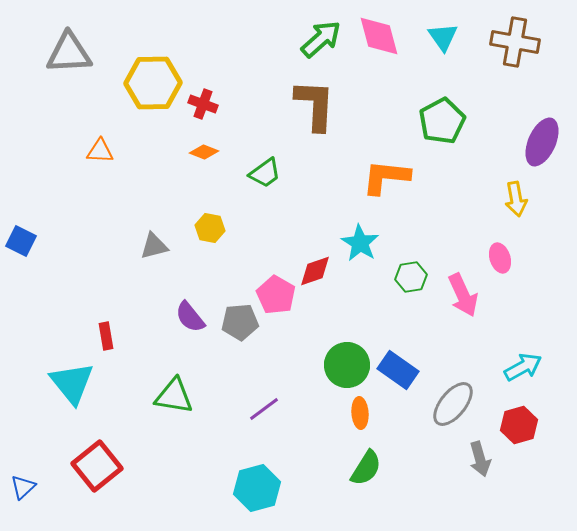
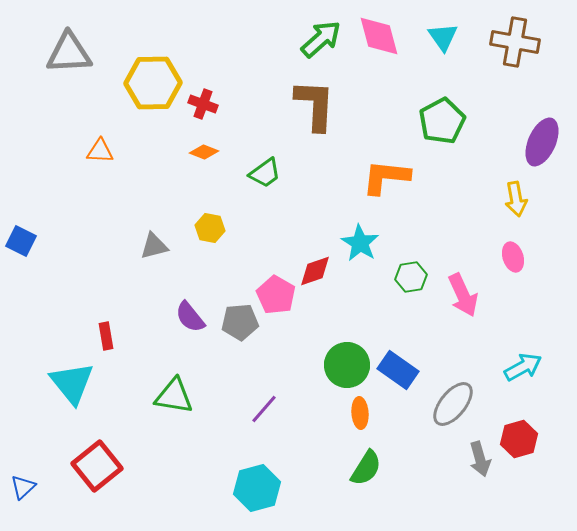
pink ellipse at (500, 258): moved 13 px right, 1 px up
purple line at (264, 409): rotated 12 degrees counterclockwise
red hexagon at (519, 425): moved 14 px down
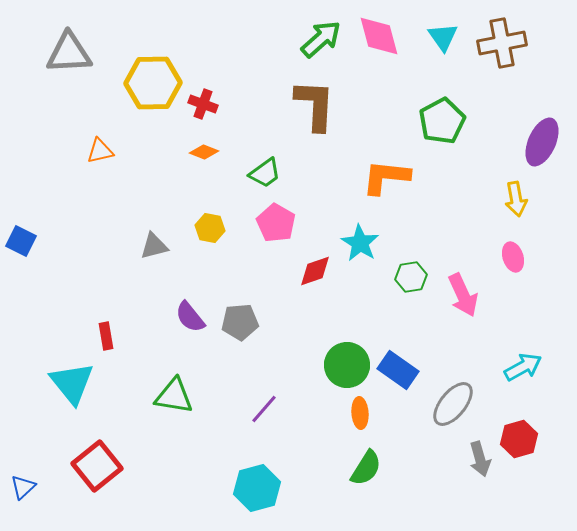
brown cross at (515, 42): moved 13 px left, 1 px down; rotated 21 degrees counterclockwise
orange triangle at (100, 151): rotated 16 degrees counterclockwise
pink pentagon at (276, 295): moved 72 px up
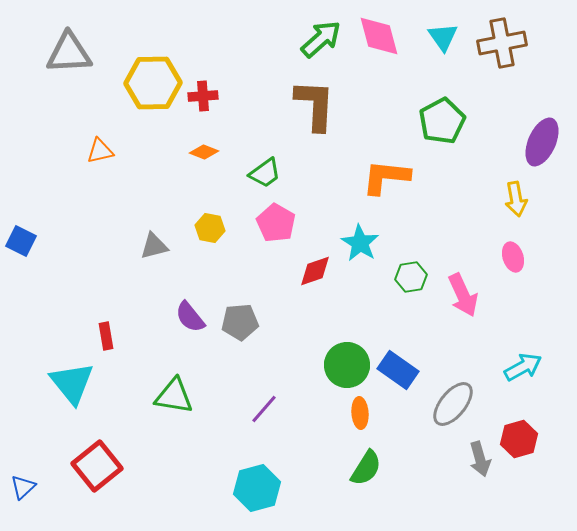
red cross at (203, 104): moved 8 px up; rotated 24 degrees counterclockwise
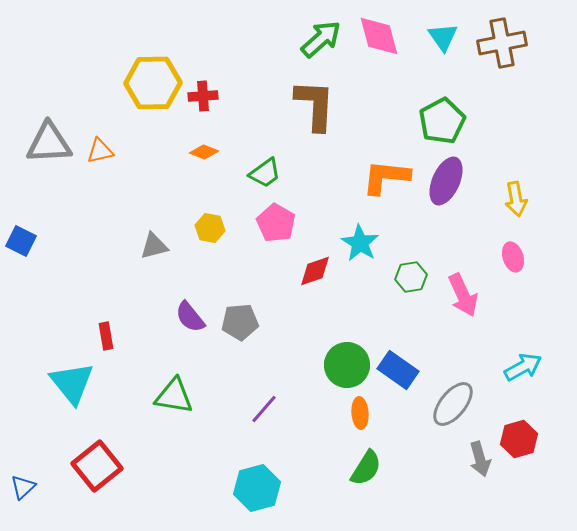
gray triangle at (69, 53): moved 20 px left, 90 px down
purple ellipse at (542, 142): moved 96 px left, 39 px down
